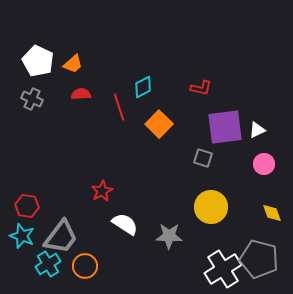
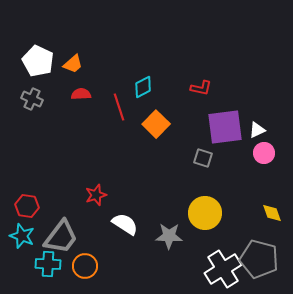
orange square: moved 3 px left
pink circle: moved 11 px up
red star: moved 6 px left, 4 px down; rotated 10 degrees clockwise
yellow circle: moved 6 px left, 6 px down
cyan cross: rotated 35 degrees clockwise
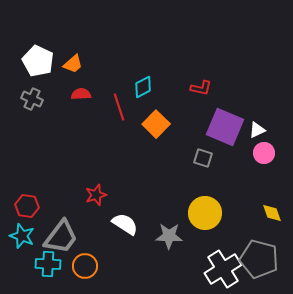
purple square: rotated 30 degrees clockwise
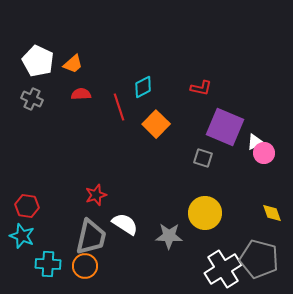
white triangle: moved 2 px left, 12 px down
gray trapezoid: moved 30 px right; rotated 24 degrees counterclockwise
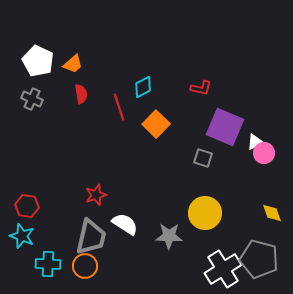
red semicircle: rotated 84 degrees clockwise
